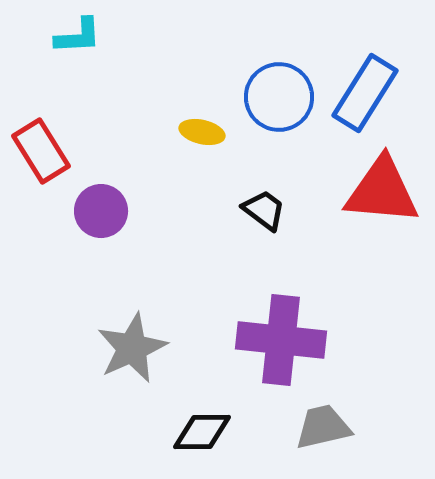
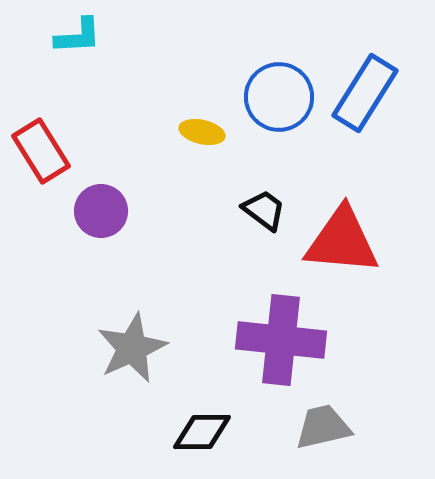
red triangle: moved 40 px left, 50 px down
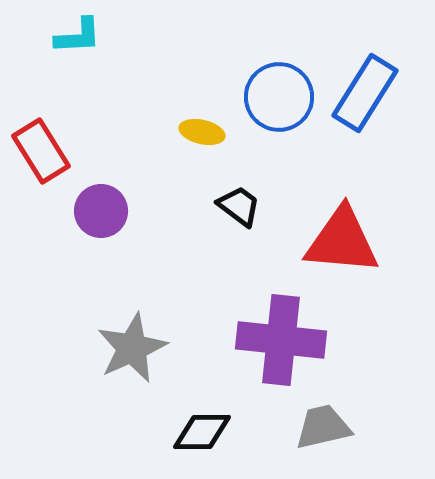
black trapezoid: moved 25 px left, 4 px up
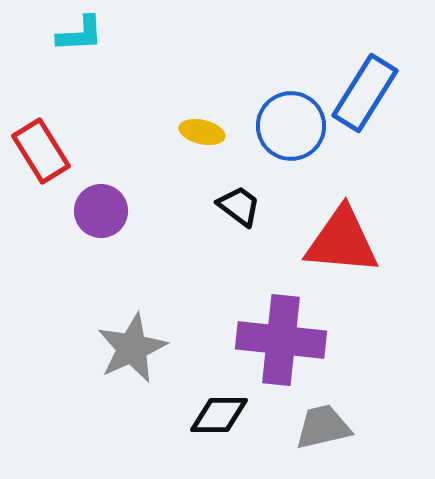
cyan L-shape: moved 2 px right, 2 px up
blue circle: moved 12 px right, 29 px down
black diamond: moved 17 px right, 17 px up
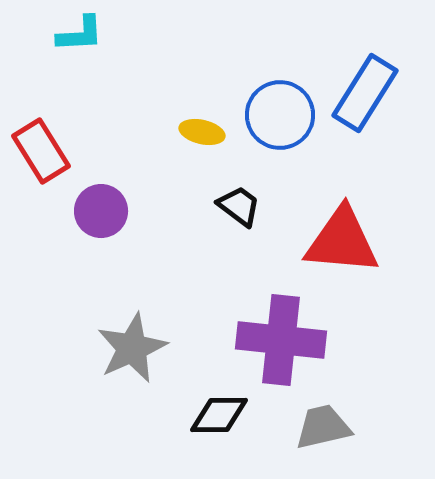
blue circle: moved 11 px left, 11 px up
